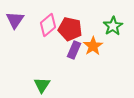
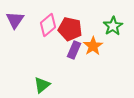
green triangle: rotated 18 degrees clockwise
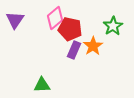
pink diamond: moved 7 px right, 7 px up
green triangle: rotated 36 degrees clockwise
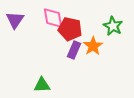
pink diamond: moved 2 px left; rotated 60 degrees counterclockwise
green star: rotated 12 degrees counterclockwise
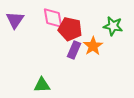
green star: rotated 18 degrees counterclockwise
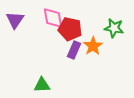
green star: moved 1 px right, 2 px down
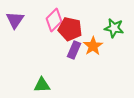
pink diamond: moved 1 px right, 2 px down; rotated 55 degrees clockwise
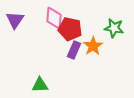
pink diamond: moved 2 px up; rotated 40 degrees counterclockwise
green triangle: moved 2 px left
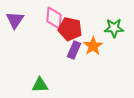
green star: rotated 12 degrees counterclockwise
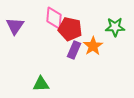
purple triangle: moved 6 px down
green star: moved 1 px right, 1 px up
green triangle: moved 1 px right, 1 px up
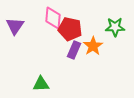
pink diamond: moved 1 px left
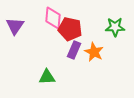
orange star: moved 1 px right, 6 px down; rotated 12 degrees counterclockwise
green triangle: moved 6 px right, 7 px up
